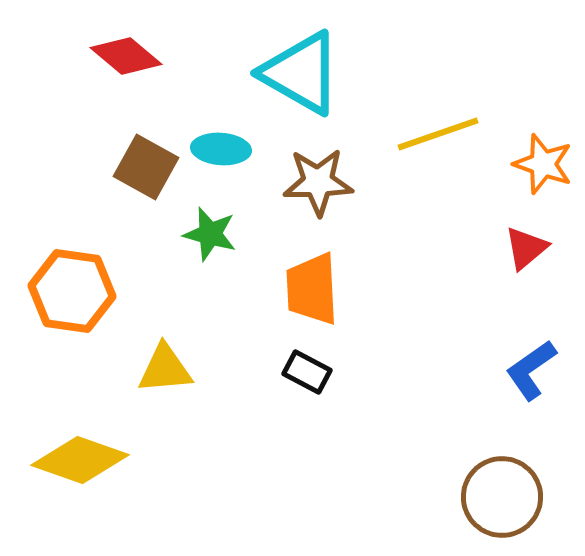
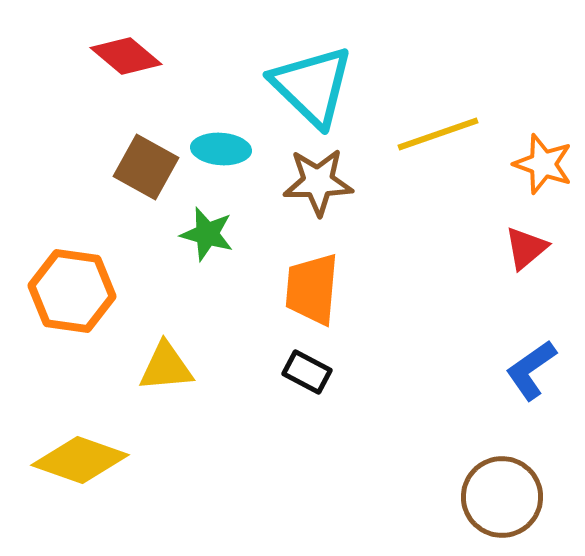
cyan triangle: moved 11 px right, 13 px down; rotated 14 degrees clockwise
green star: moved 3 px left
orange trapezoid: rotated 8 degrees clockwise
yellow triangle: moved 1 px right, 2 px up
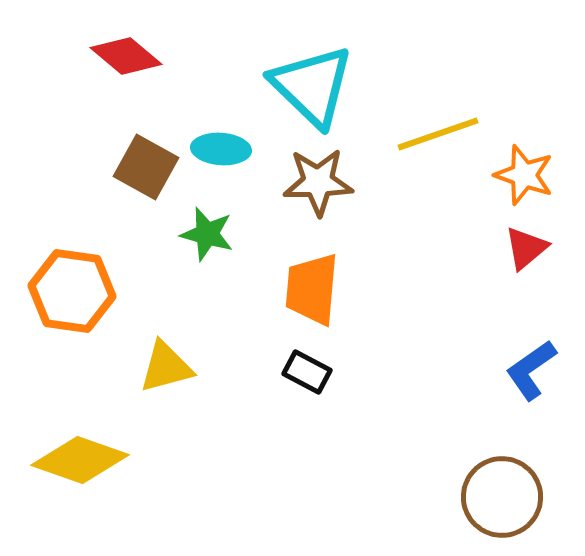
orange star: moved 19 px left, 11 px down
yellow triangle: rotated 10 degrees counterclockwise
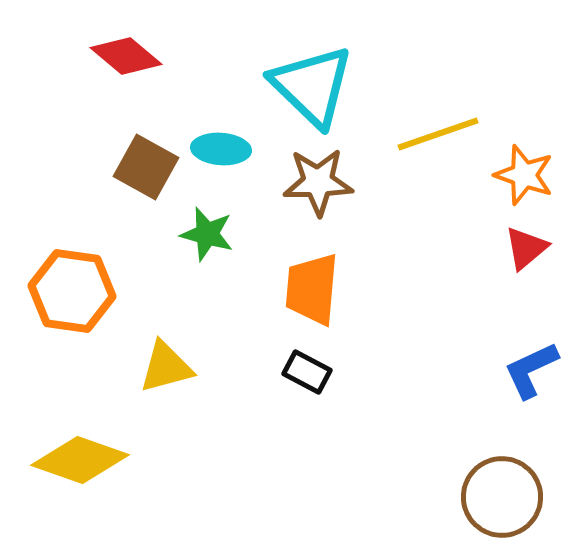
blue L-shape: rotated 10 degrees clockwise
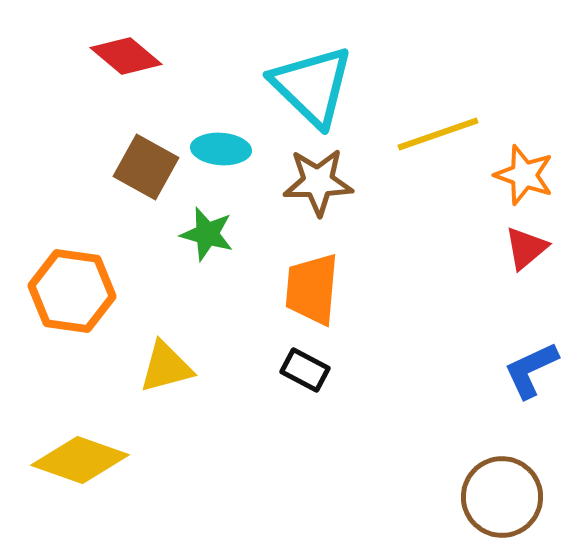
black rectangle: moved 2 px left, 2 px up
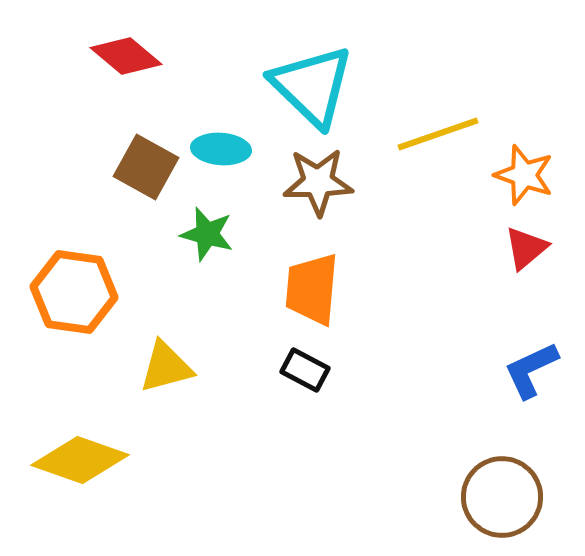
orange hexagon: moved 2 px right, 1 px down
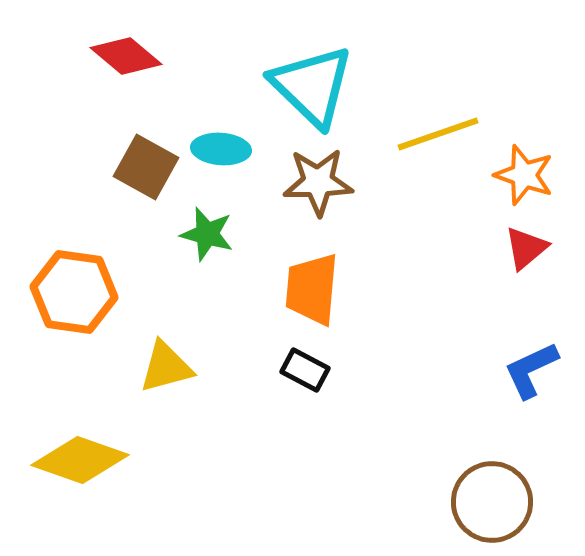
brown circle: moved 10 px left, 5 px down
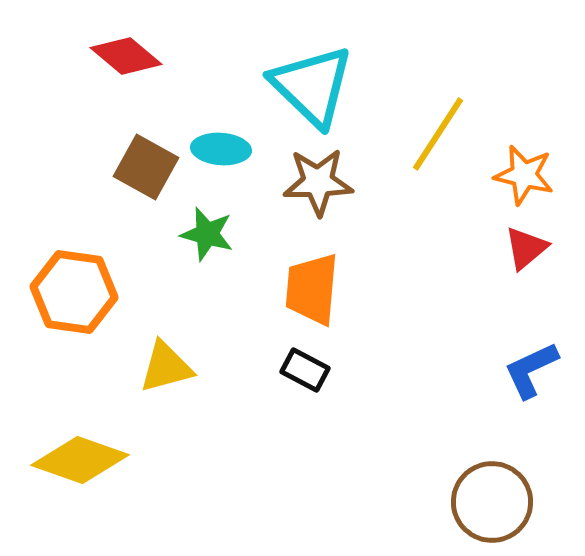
yellow line: rotated 38 degrees counterclockwise
orange star: rotated 6 degrees counterclockwise
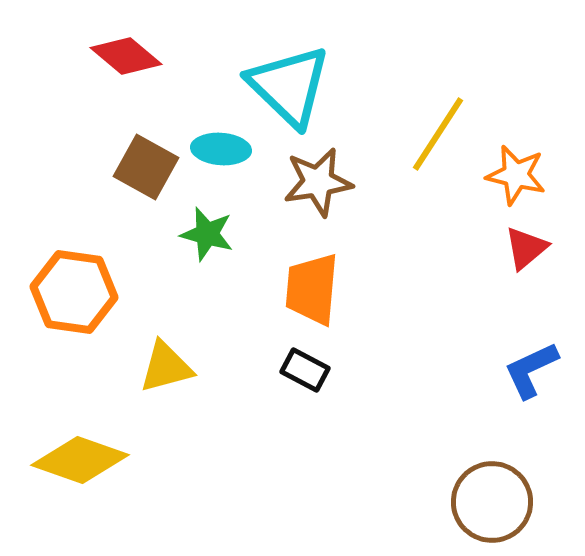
cyan triangle: moved 23 px left
orange star: moved 8 px left
brown star: rotated 8 degrees counterclockwise
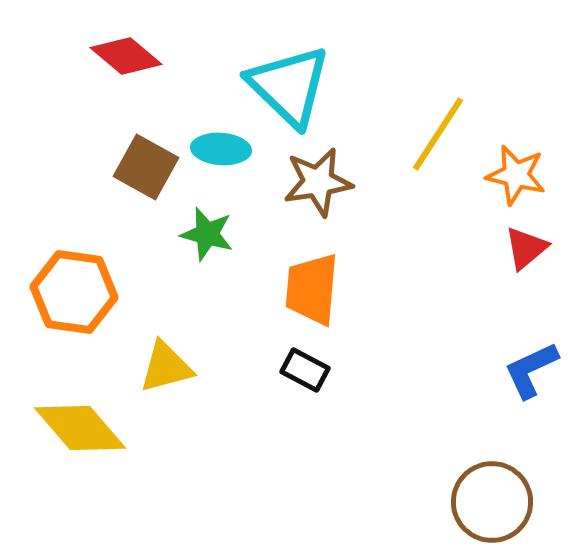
yellow diamond: moved 32 px up; rotated 30 degrees clockwise
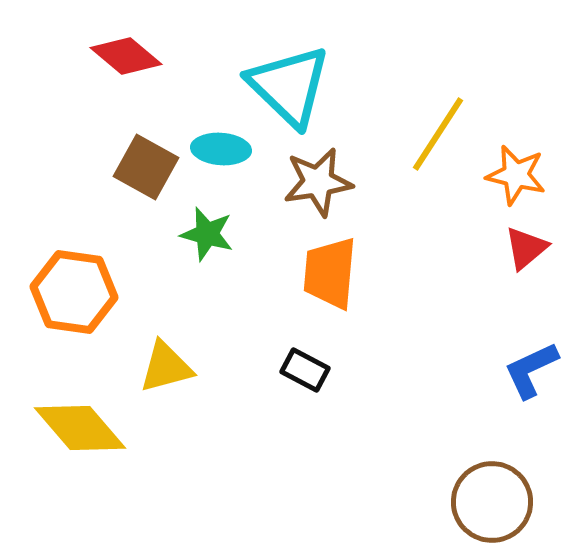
orange trapezoid: moved 18 px right, 16 px up
